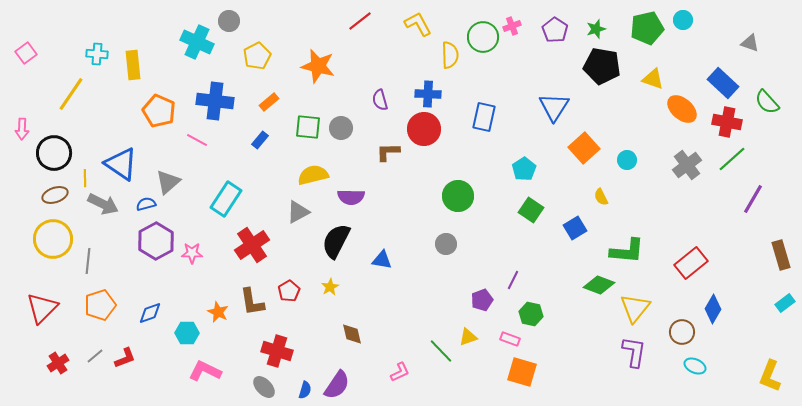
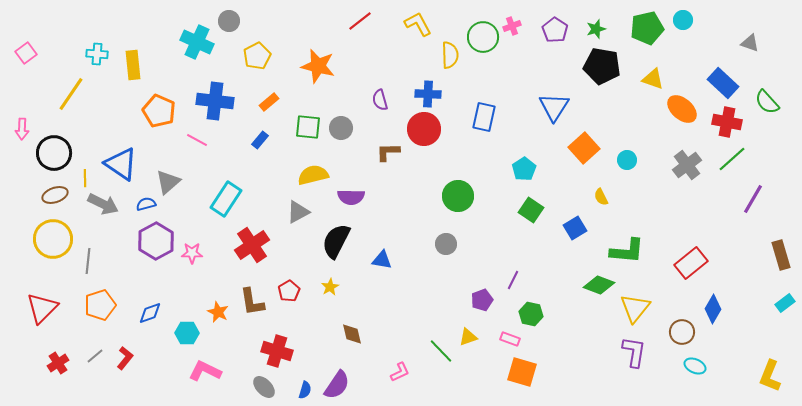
red L-shape at (125, 358): rotated 30 degrees counterclockwise
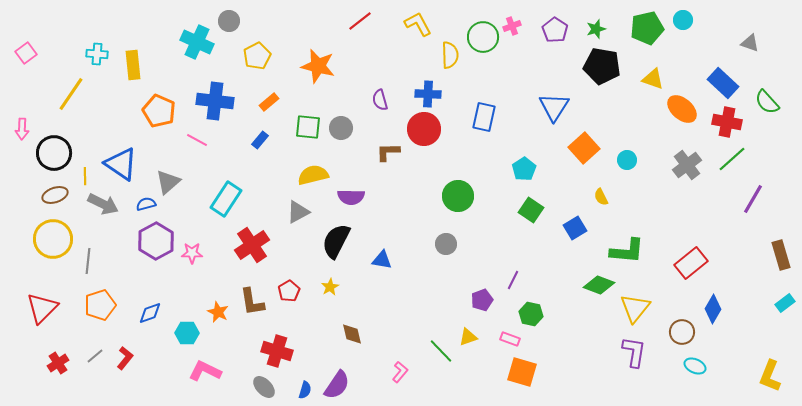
yellow line at (85, 178): moved 2 px up
pink L-shape at (400, 372): rotated 25 degrees counterclockwise
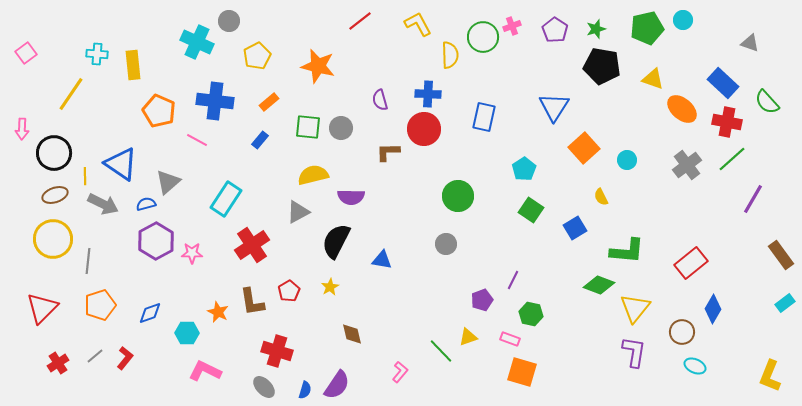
brown rectangle at (781, 255): rotated 20 degrees counterclockwise
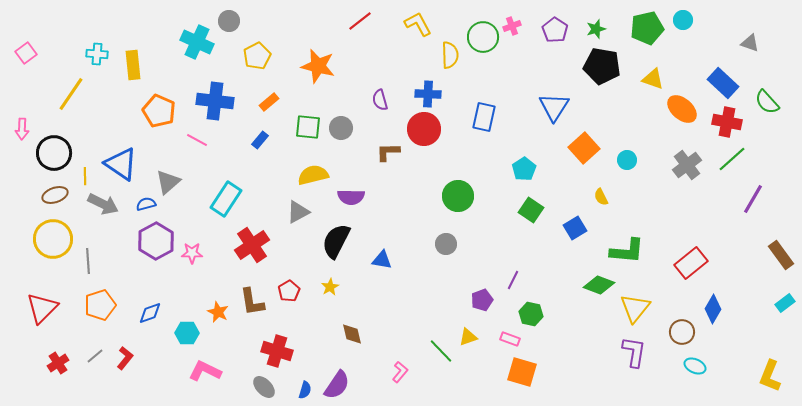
gray line at (88, 261): rotated 10 degrees counterclockwise
